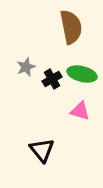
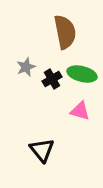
brown semicircle: moved 6 px left, 5 px down
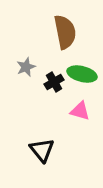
black cross: moved 2 px right, 3 px down
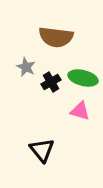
brown semicircle: moved 9 px left, 5 px down; rotated 108 degrees clockwise
gray star: rotated 24 degrees counterclockwise
green ellipse: moved 1 px right, 4 px down
black cross: moved 3 px left
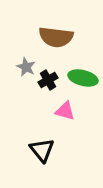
black cross: moved 3 px left, 2 px up
pink triangle: moved 15 px left
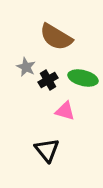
brown semicircle: rotated 24 degrees clockwise
black triangle: moved 5 px right
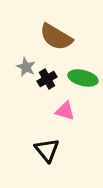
black cross: moved 1 px left, 1 px up
